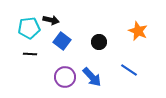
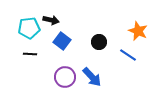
blue line: moved 1 px left, 15 px up
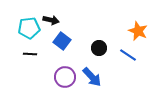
black circle: moved 6 px down
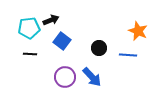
black arrow: rotated 35 degrees counterclockwise
blue line: rotated 30 degrees counterclockwise
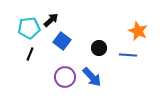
black arrow: rotated 21 degrees counterclockwise
black line: rotated 72 degrees counterclockwise
